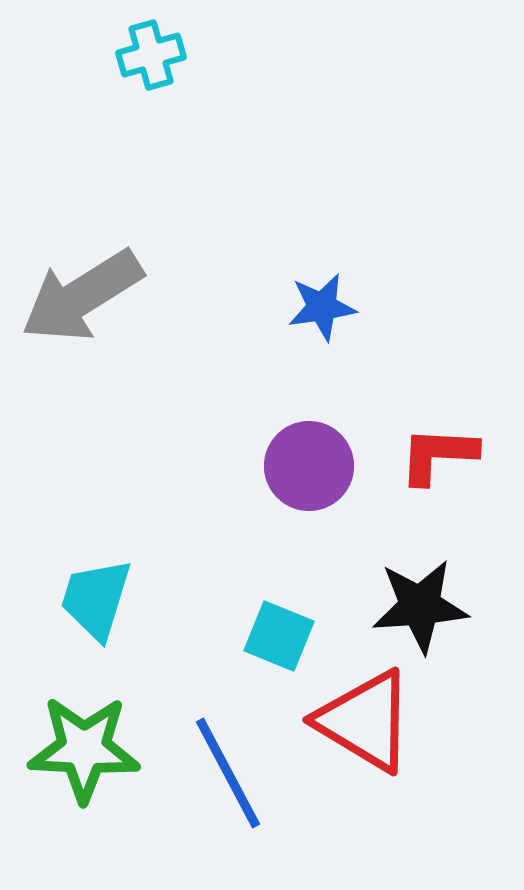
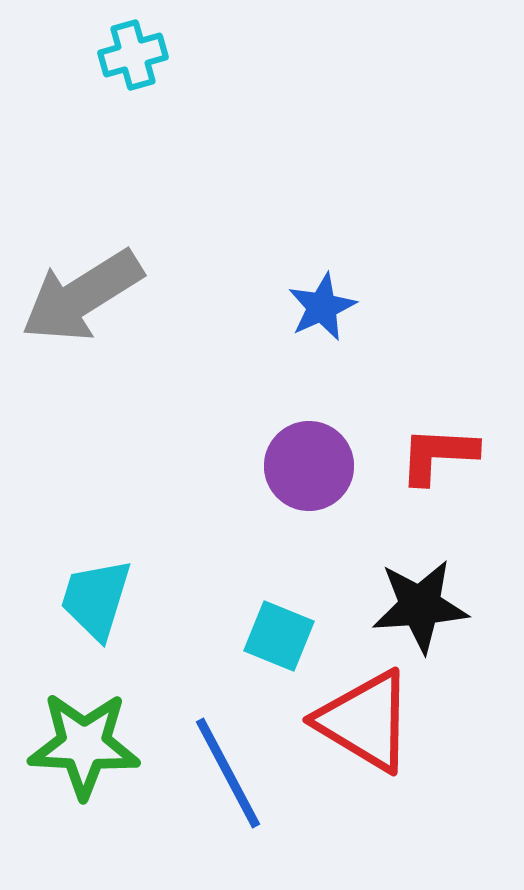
cyan cross: moved 18 px left
blue star: rotated 16 degrees counterclockwise
green star: moved 4 px up
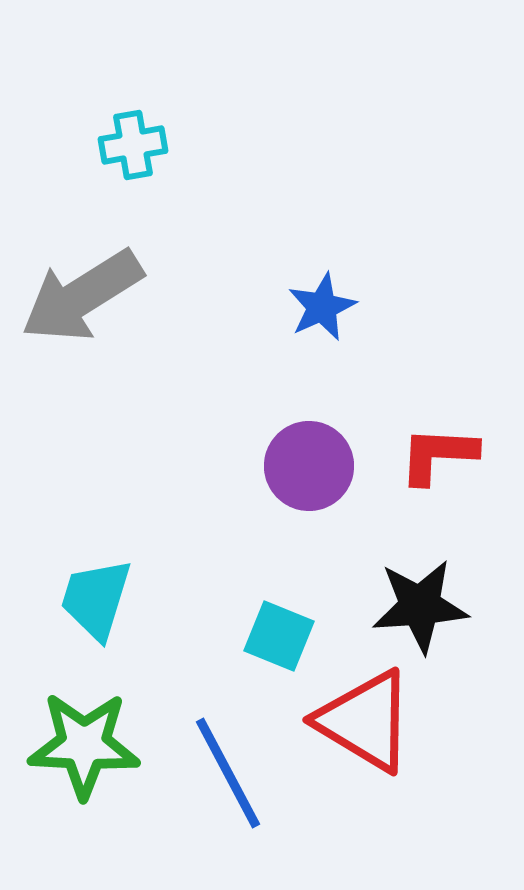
cyan cross: moved 90 px down; rotated 6 degrees clockwise
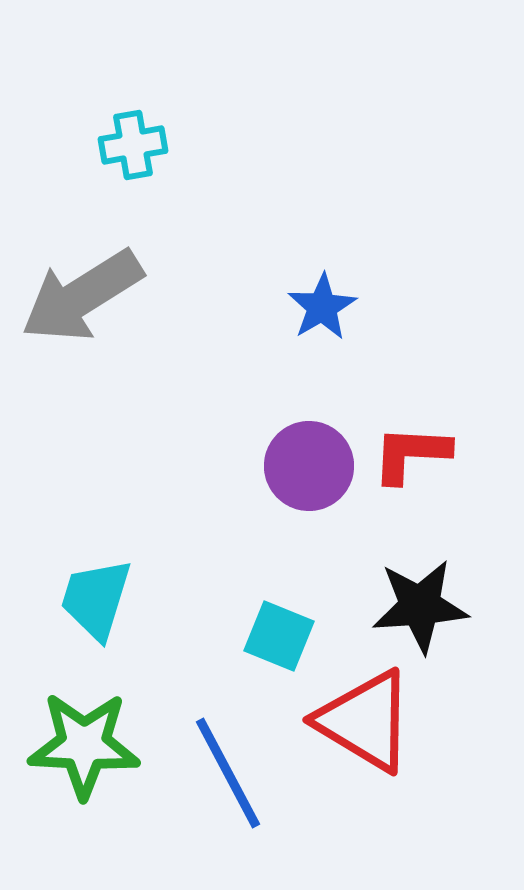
blue star: rotated 6 degrees counterclockwise
red L-shape: moved 27 px left, 1 px up
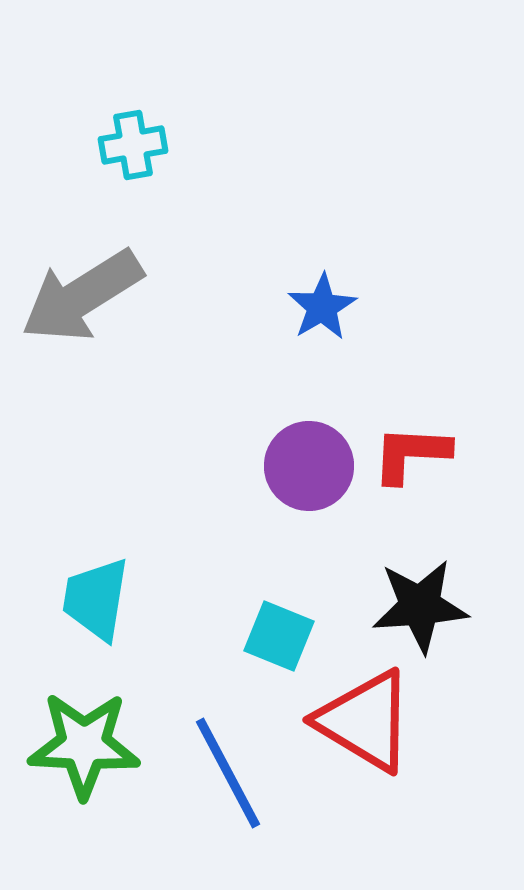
cyan trapezoid: rotated 8 degrees counterclockwise
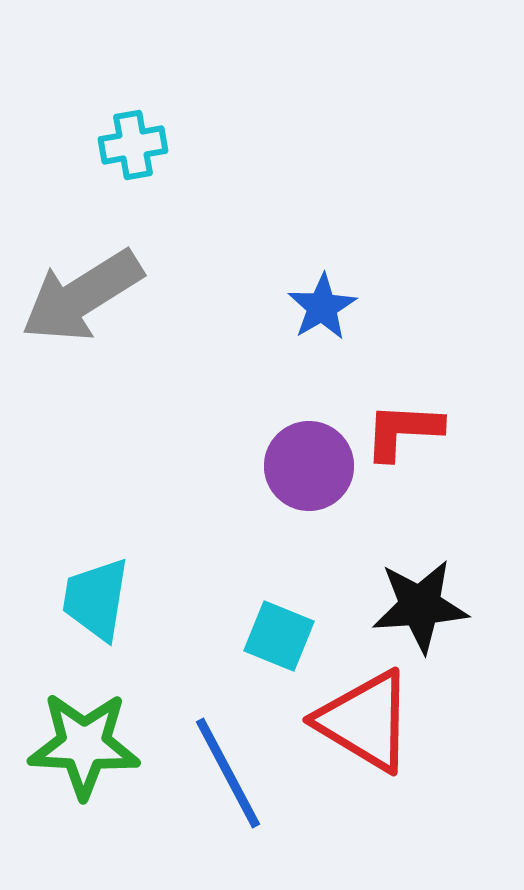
red L-shape: moved 8 px left, 23 px up
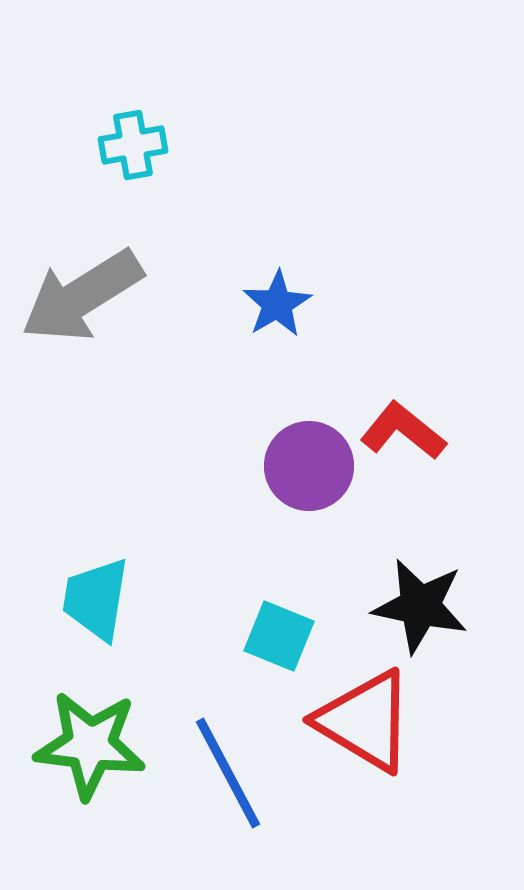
blue star: moved 45 px left, 3 px up
red L-shape: rotated 36 degrees clockwise
black star: rotated 16 degrees clockwise
green star: moved 6 px right; rotated 4 degrees clockwise
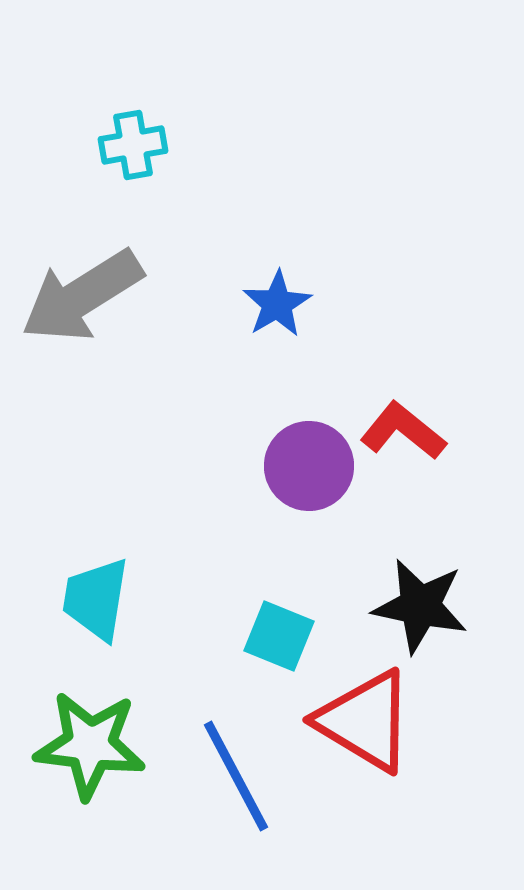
blue line: moved 8 px right, 3 px down
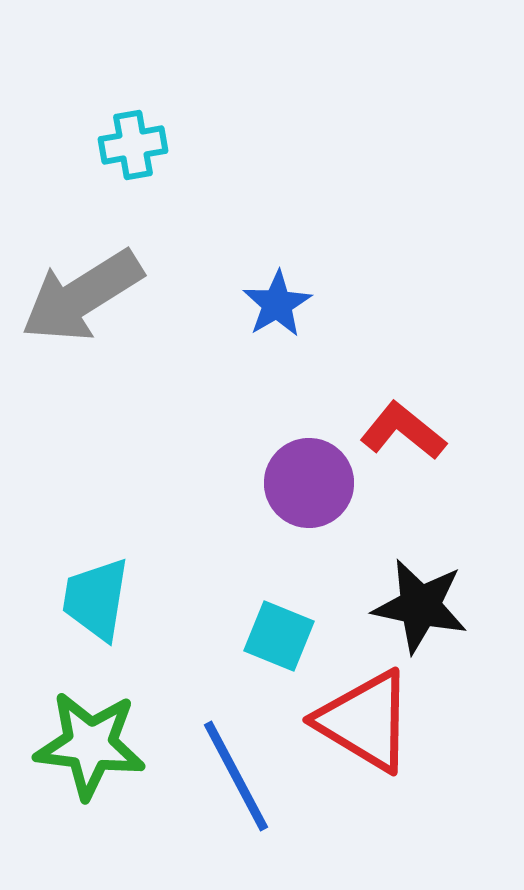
purple circle: moved 17 px down
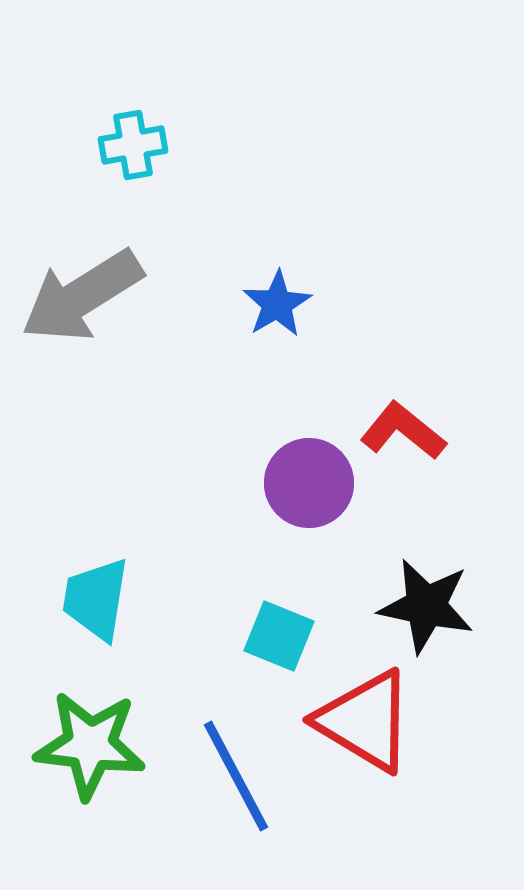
black star: moved 6 px right
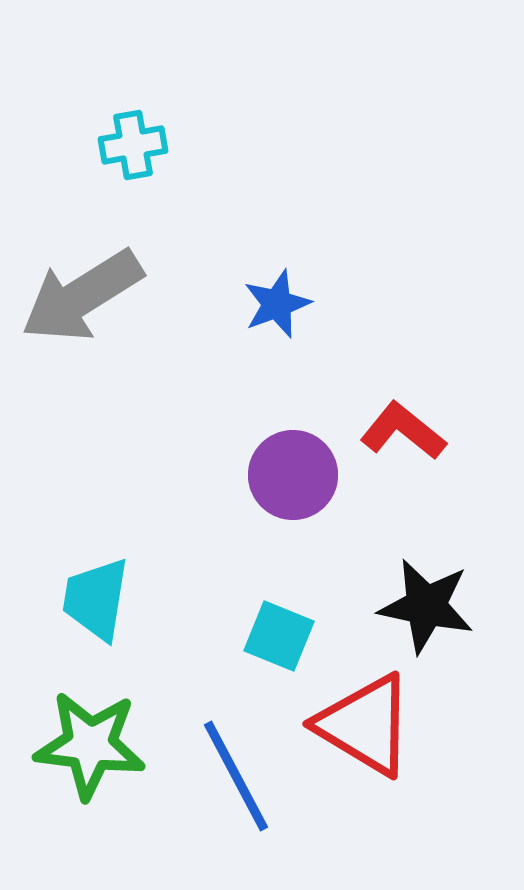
blue star: rotated 10 degrees clockwise
purple circle: moved 16 px left, 8 px up
red triangle: moved 4 px down
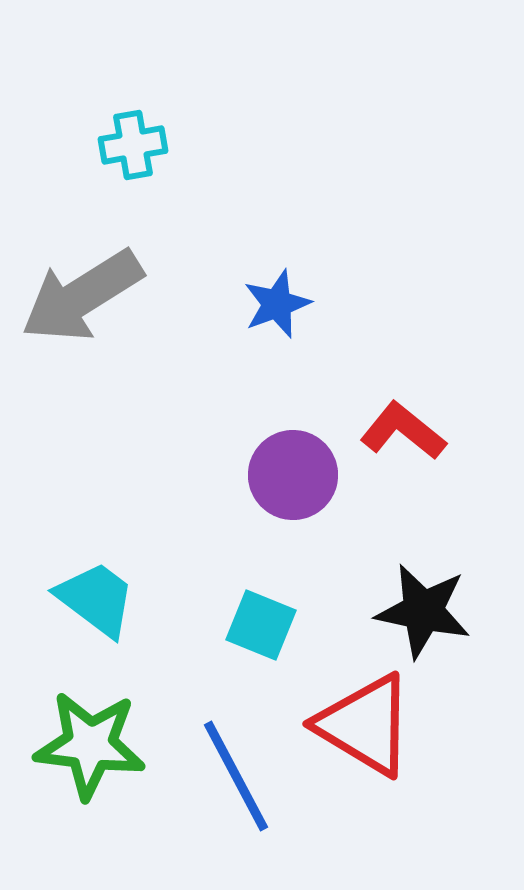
cyan trapezoid: rotated 118 degrees clockwise
black star: moved 3 px left, 5 px down
cyan square: moved 18 px left, 11 px up
